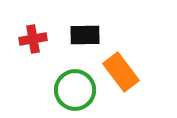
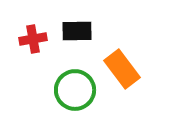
black rectangle: moved 8 px left, 4 px up
orange rectangle: moved 1 px right, 3 px up
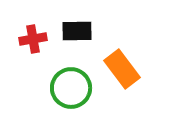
green circle: moved 4 px left, 2 px up
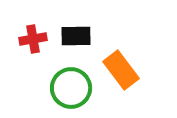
black rectangle: moved 1 px left, 5 px down
orange rectangle: moved 1 px left, 1 px down
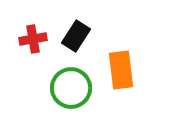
black rectangle: rotated 56 degrees counterclockwise
orange rectangle: rotated 30 degrees clockwise
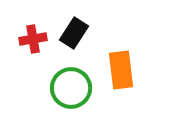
black rectangle: moved 2 px left, 3 px up
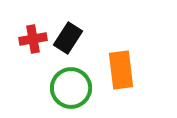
black rectangle: moved 6 px left, 5 px down
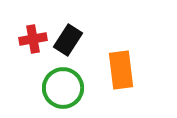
black rectangle: moved 2 px down
green circle: moved 8 px left
